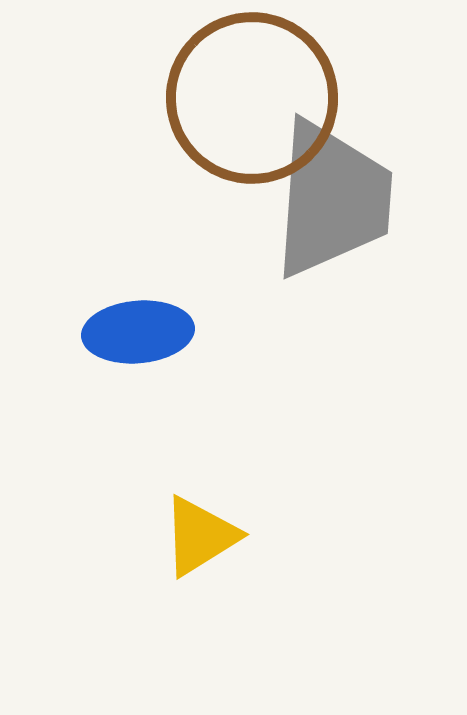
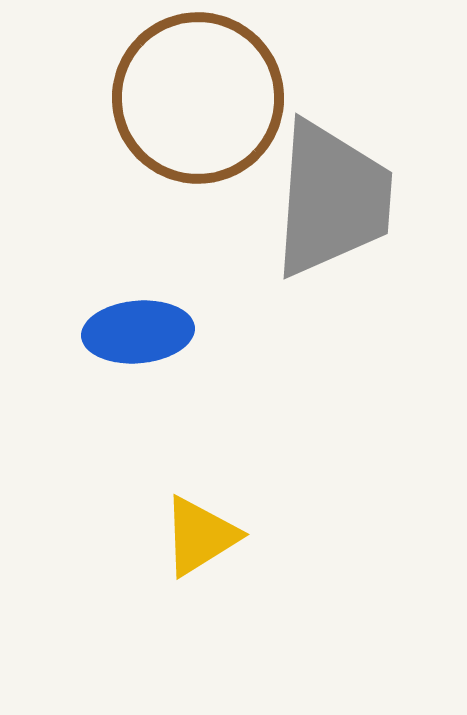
brown circle: moved 54 px left
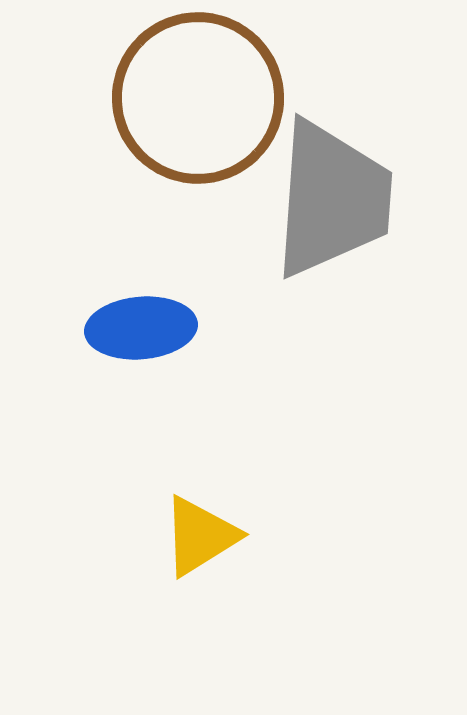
blue ellipse: moved 3 px right, 4 px up
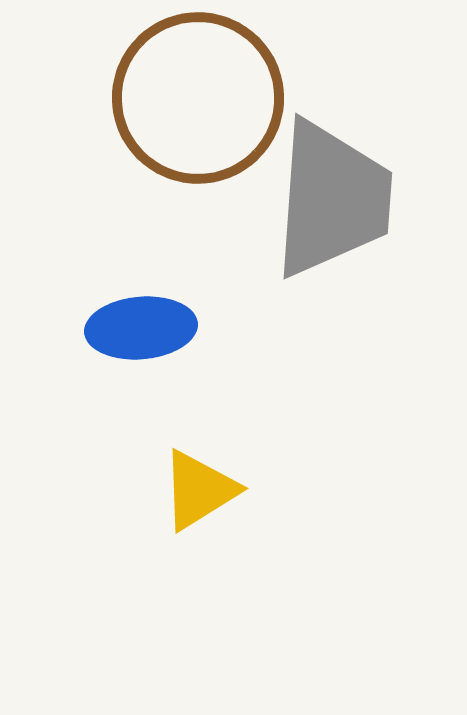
yellow triangle: moved 1 px left, 46 px up
